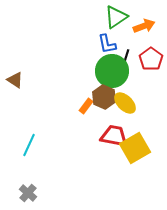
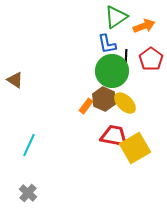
black line: rotated 14 degrees counterclockwise
brown hexagon: moved 2 px down
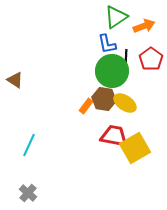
brown hexagon: rotated 15 degrees counterclockwise
yellow ellipse: rotated 10 degrees counterclockwise
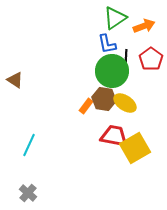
green triangle: moved 1 px left, 1 px down
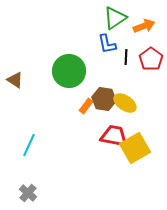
green circle: moved 43 px left
